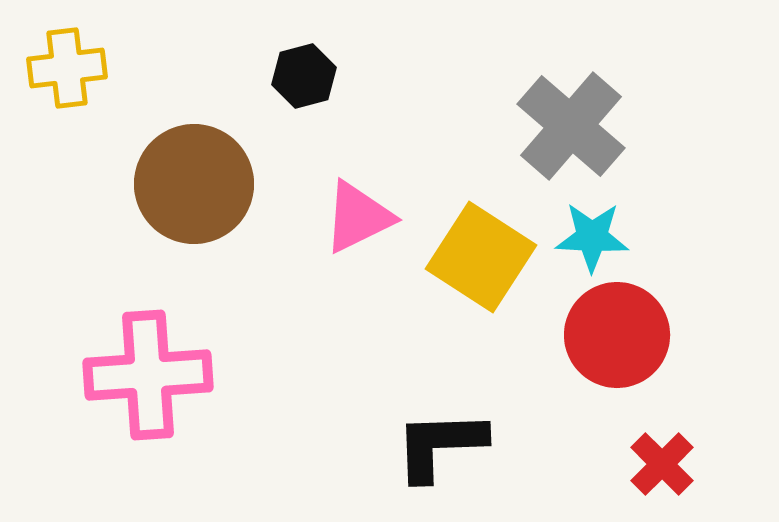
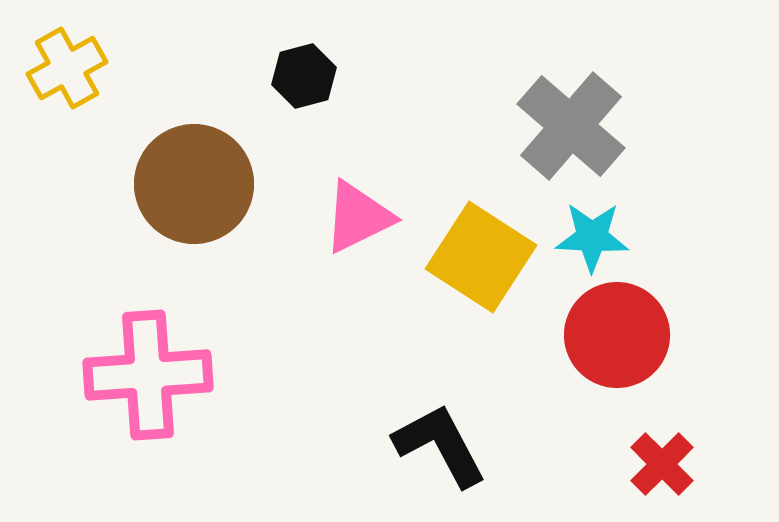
yellow cross: rotated 22 degrees counterclockwise
black L-shape: rotated 64 degrees clockwise
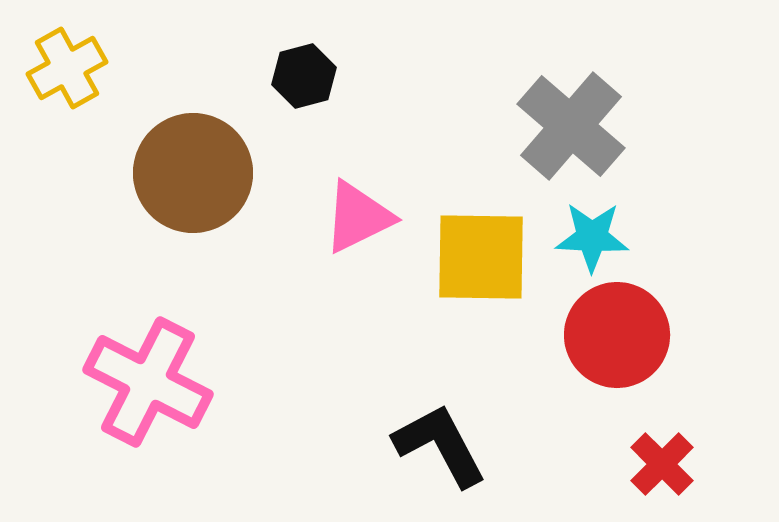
brown circle: moved 1 px left, 11 px up
yellow square: rotated 32 degrees counterclockwise
pink cross: moved 7 px down; rotated 31 degrees clockwise
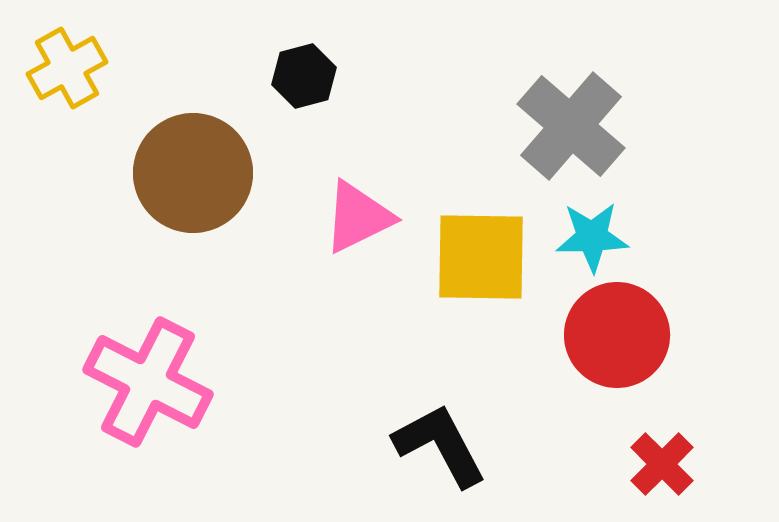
cyan star: rotated 4 degrees counterclockwise
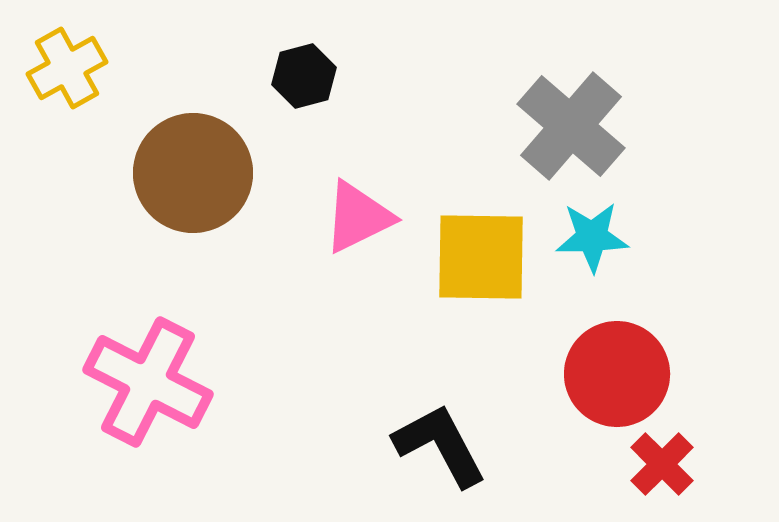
red circle: moved 39 px down
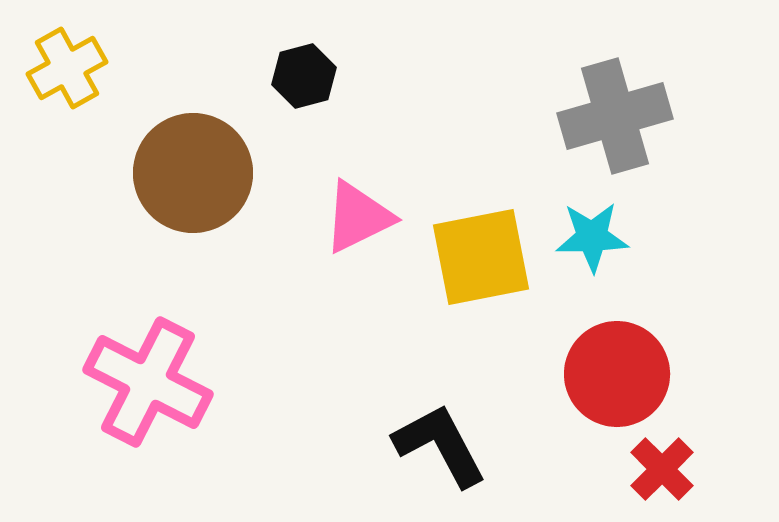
gray cross: moved 44 px right, 10 px up; rotated 33 degrees clockwise
yellow square: rotated 12 degrees counterclockwise
red cross: moved 5 px down
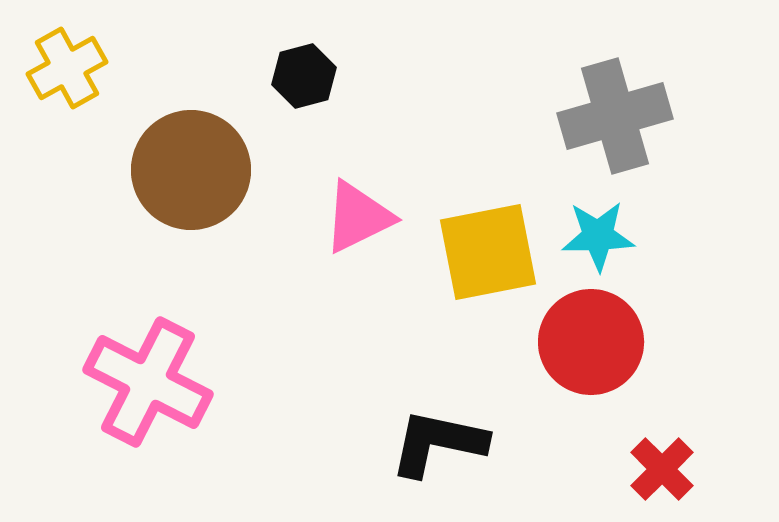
brown circle: moved 2 px left, 3 px up
cyan star: moved 6 px right, 1 px up
yellow square: moved 7 px right, 5 px up
red circle: moved 26 px left, 32 px up
black L-shape: moved 2 px left, 2 px up; rotated 50 degrees counterclockwise
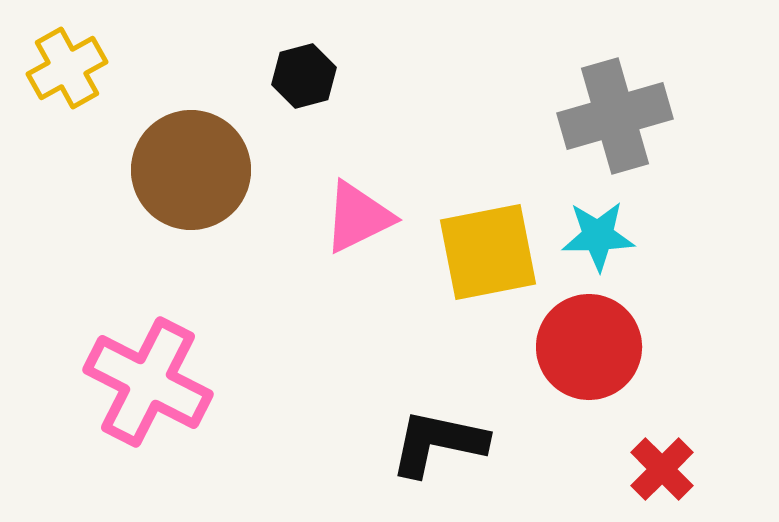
red circle: moved 2 px left, 5 px down
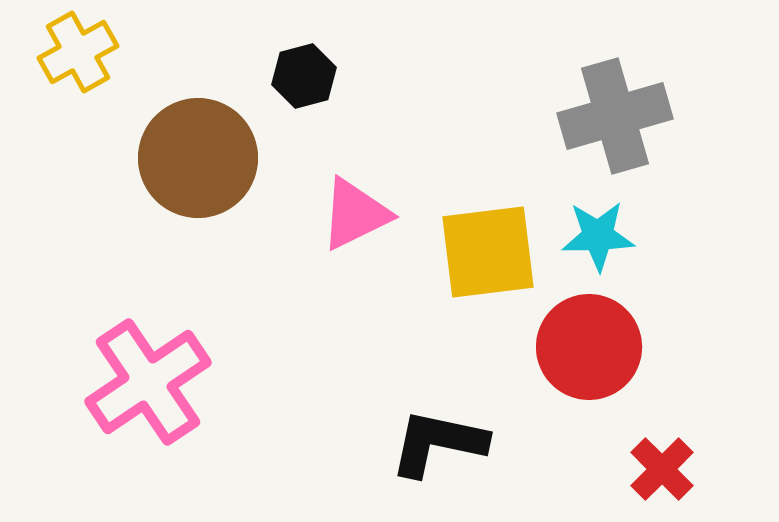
yellow cross: moved 11 px right, 16 px up
brown circle: moved 7 px right, 12 px up
pink triangle: moved 3 px left, 3 px up
yellow square: rotated 4 degrees clockwise
pink cross: rotated 29 degrees clockwise
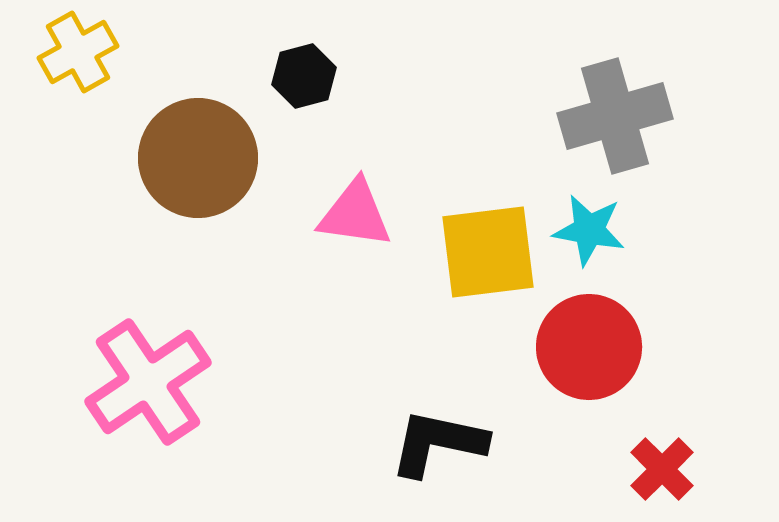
pink triangle: rotated 34 degrees clockwise
cyan star: moved 9 px left, 6 px up; rotated 12 degrees clockwise
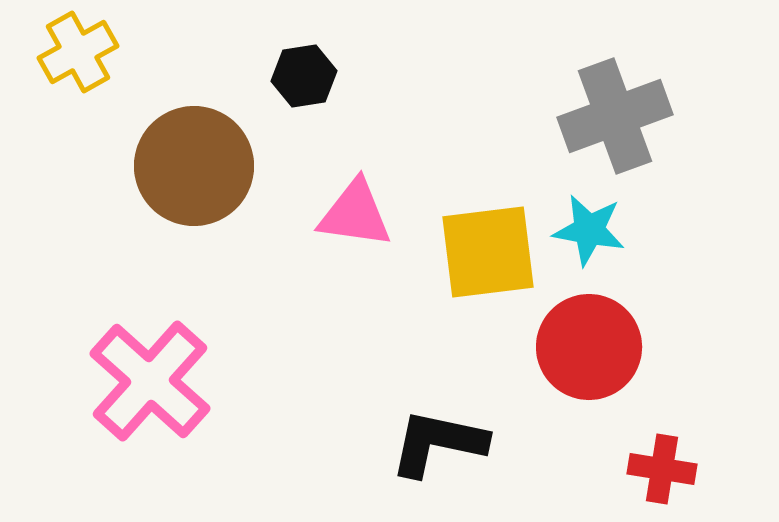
black hexagon: rotated 6 degrees clockwise
gray cross: rotated 4 degrees counterclockwise
brown circle: moved 4 px left, 8 px down
pink cross: moved 2 px right, 1 px up; rotated 14 degrees counterclockwise
red cross: rotated 36 degrees counterclockwise
